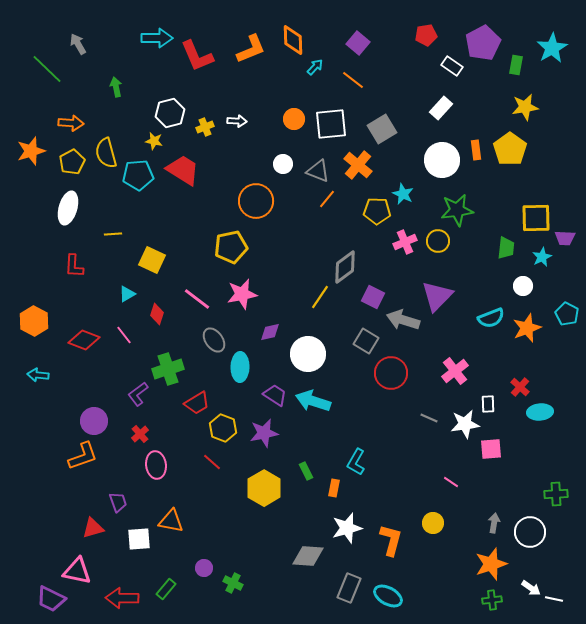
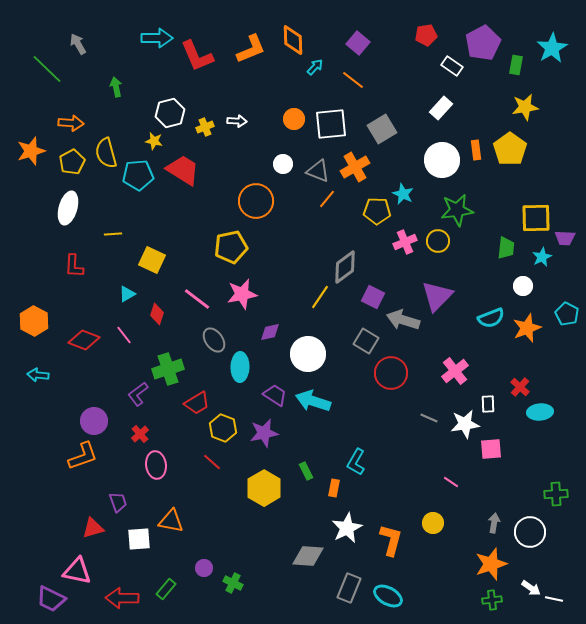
orange cross at (358, 165): moved 3 px left, 2 px down; rotated 20 degrees clockwise
white star at (347, 528): rotated 12 degrees counterclockwise
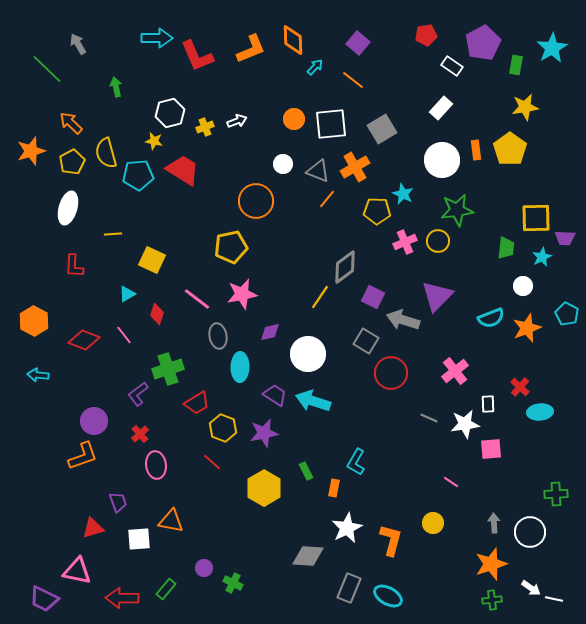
white arrow at (237, 121): rotated 24 degrees counterclockwise
orange arrow at (71, 123): rotated 140 degrees counterclockwise
gray ellipse at (214, 340): moved 4 px right, 4 px up; rotated 25 degrees clockwise
gray arrow at (494, 523): rotated 12 degrees counterclockwise
purple trapezoid at (51, 599): moved 7 px left
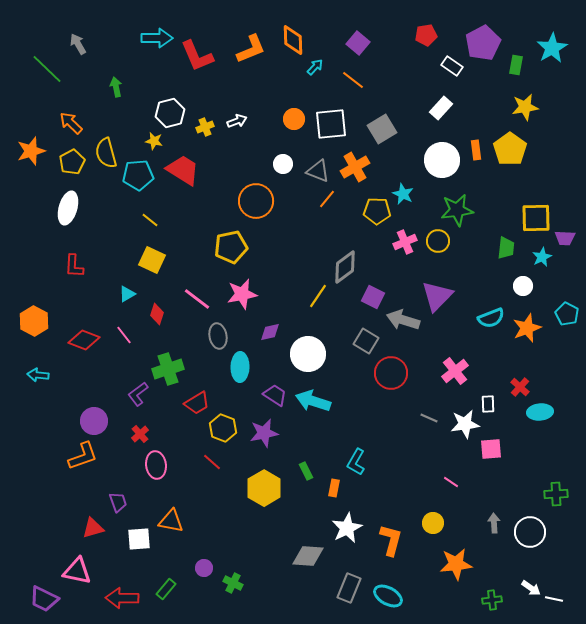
yellow line at (113, 234): moved 37 px right, 14 px up; rotated 42 degrees clockwise
yellow line at (320, 297): moved 2 px left, 1 px up
orange star at (491, 564): moved 35 px left; rotated 12 degrees clockwise
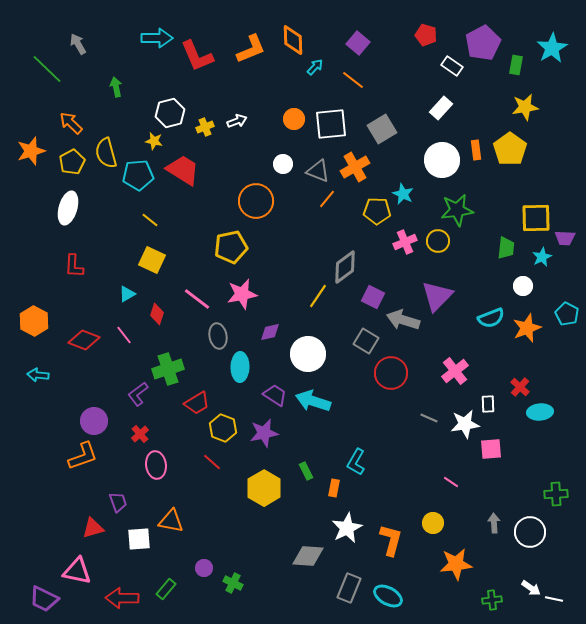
red pentagon at (426, 35): rotated 25 degrees clockwise
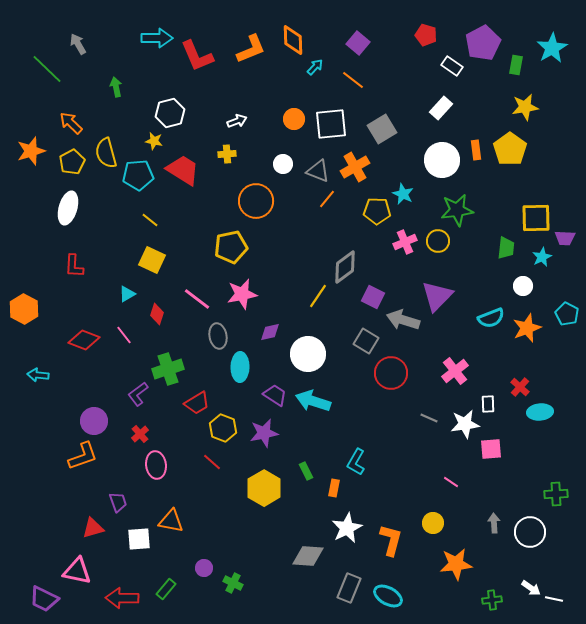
yellow cross at (205, 127): moved 22 px right, 27 px down; rotated 18 degrees clockwise
orange hexagon at (34, 321): moved 10 px left, 12 px up
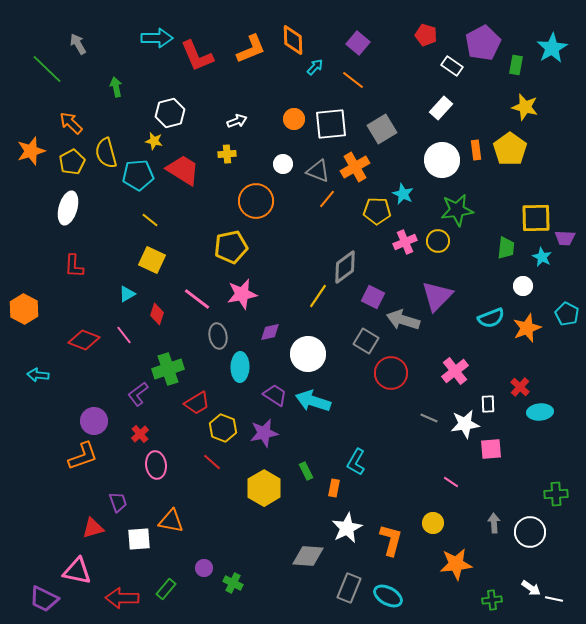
yellow star at (525, 107): rotated 24 degrees clockwise
cyan star at (542, 257): rotated 18 degrees counterclockwise
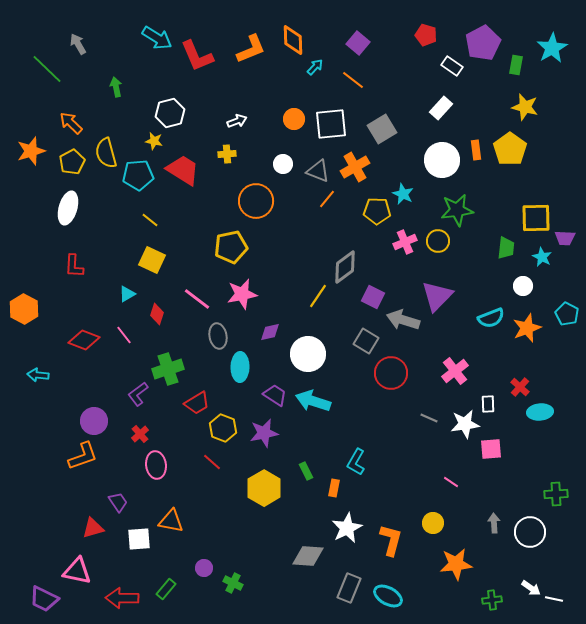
cyan arrow at (157, 38): rotated 32 degrees clockwise
purple trapezoid at (118, 502): rotated 15 degrees counterclockwise
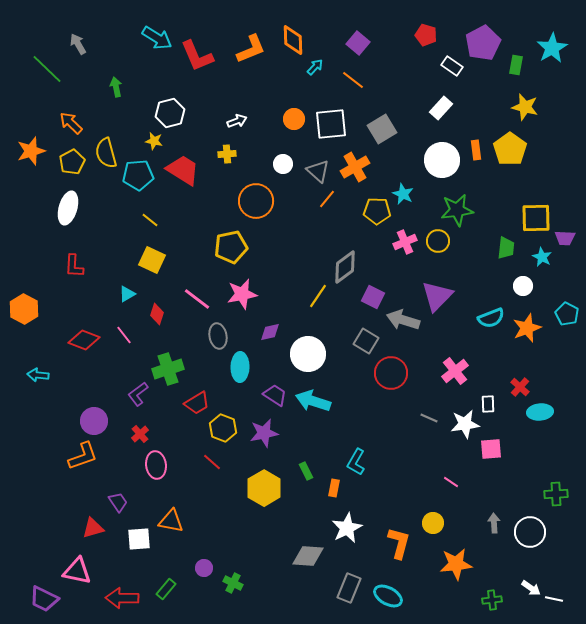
gray triangle at (318, 171): rotated 20 degrees clockwise
orange L-shape at (391, 540): moved 8 px right, 3 px down
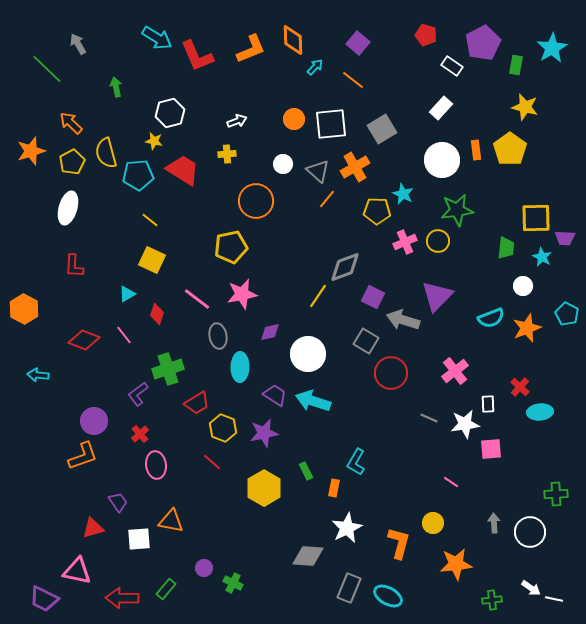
gray diamond at (345, 267): rotated 16 degrees clockwise
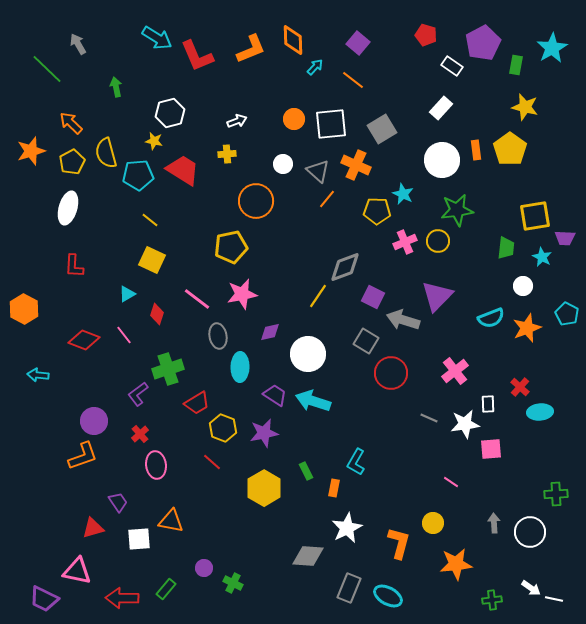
orange cross at (355, 167): moved 1 px right, 2 px up; rotated 36 degrees counterclockwise
yellow square at (536, 218): moved 1 px left, 2 px up; rotated 8 degrees counterclockwise
